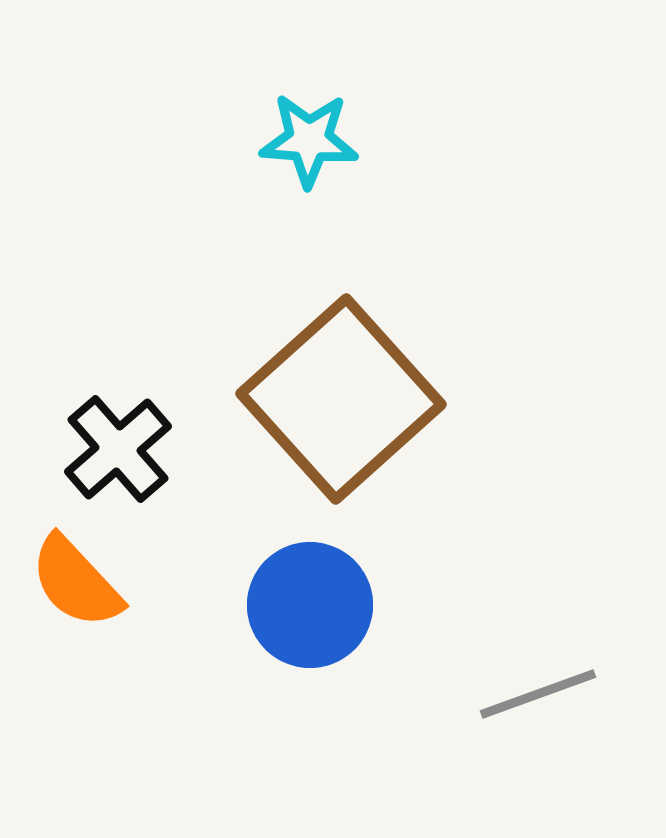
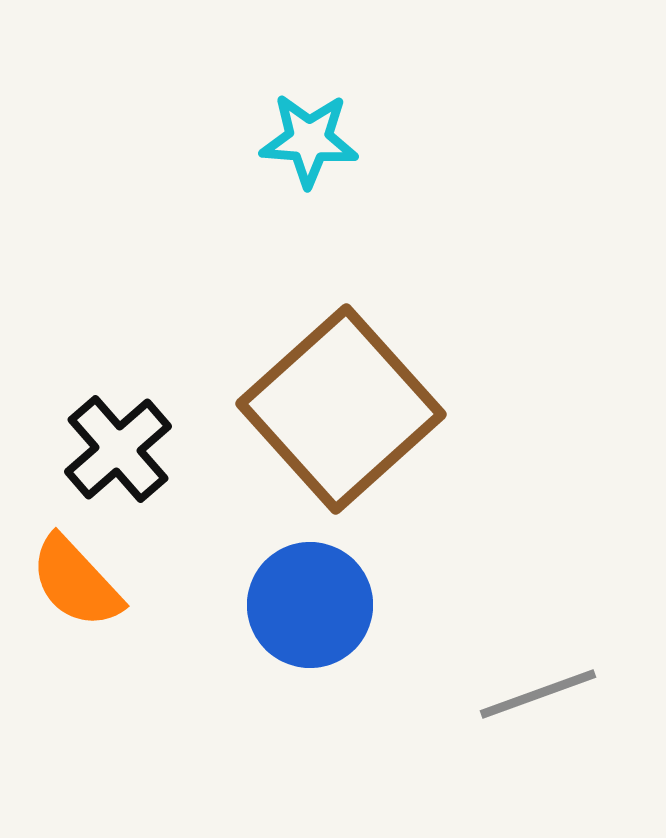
brown square: moved 10 px down
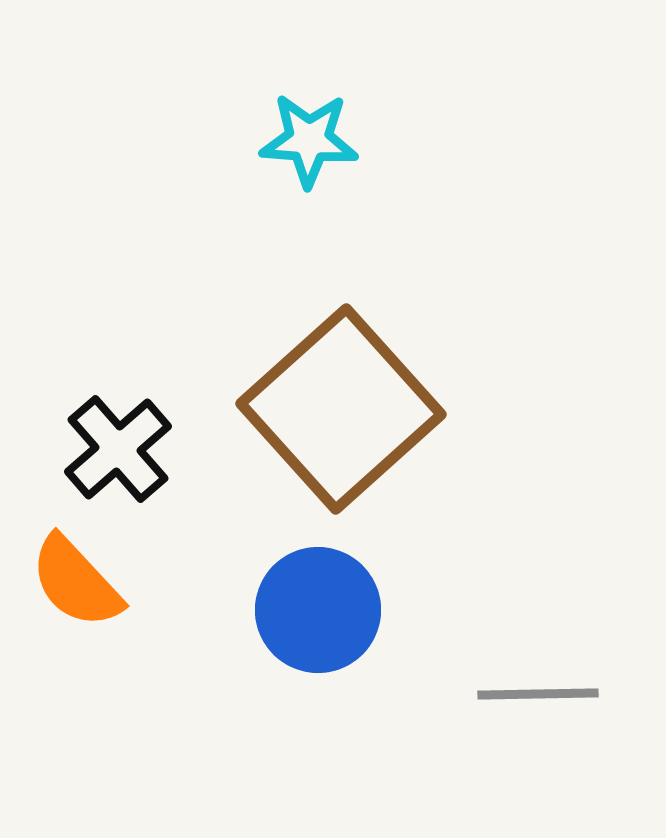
blue circle: moved 8 px right, 5 px down
gray line: rotated 19 degrees clockwise
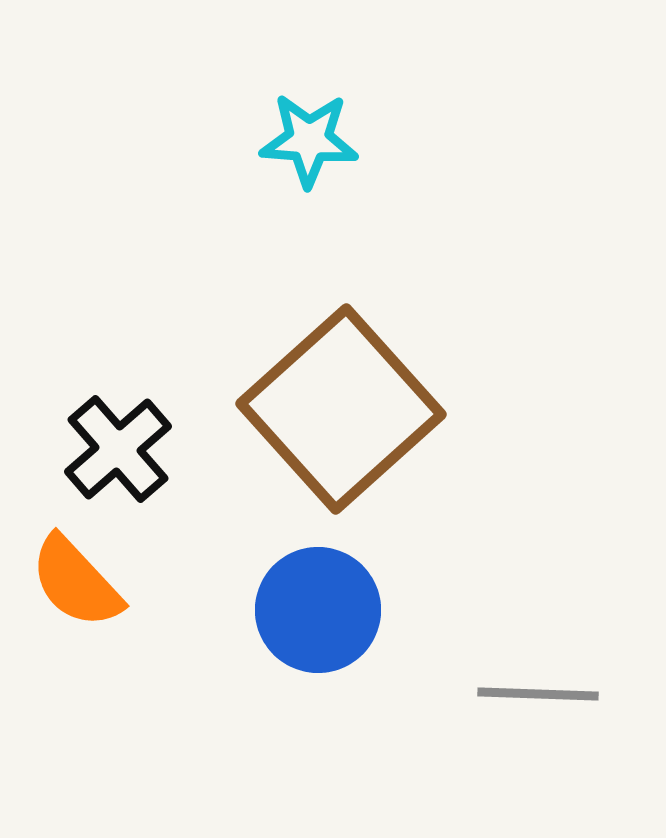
gray line: rotated 3 degrees clockwise
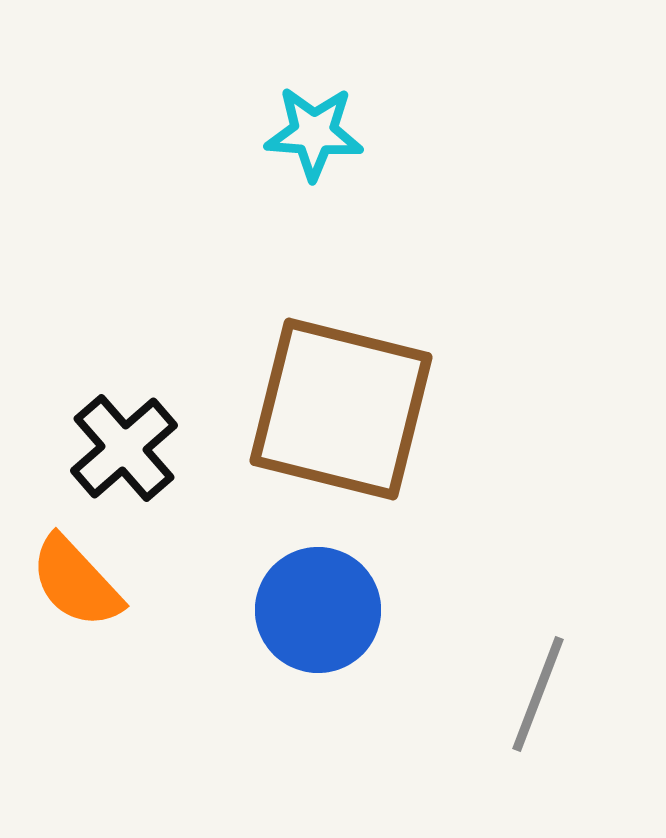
cyan star: moved 5 px right, 7 px up
brown square: rotated 34 degrees counterclockwise
black cross: moved 6 px right, 1 px up
gray line: rotated 71 degrees counterclockwise
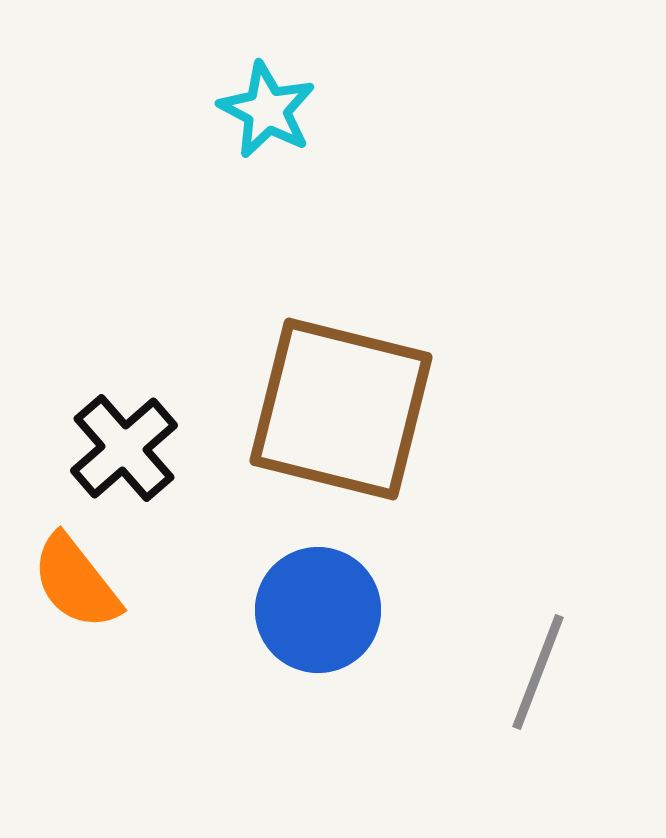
cyan star: moved 47 px left, 23 px up; rotated 24 degrees clockwise
orange semicircle: rotated 5 degrees clockwise
gray line: moved 22 px up
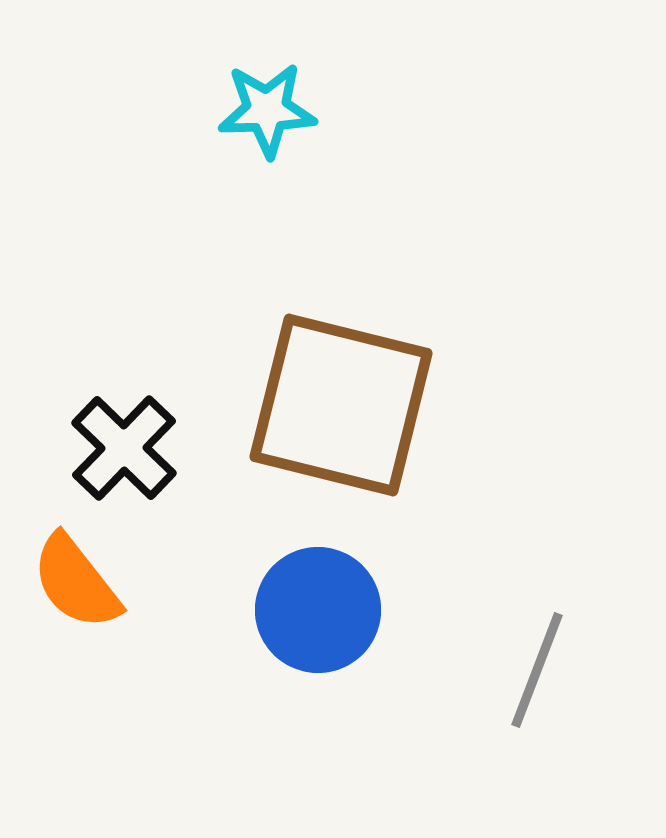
cyan star: rotated 30 degrees counterclockwise
brown square: moved 4 px up
black cross: rotated 5 degrees counterclockwise
gray line: moved 1 px left, 2 px up
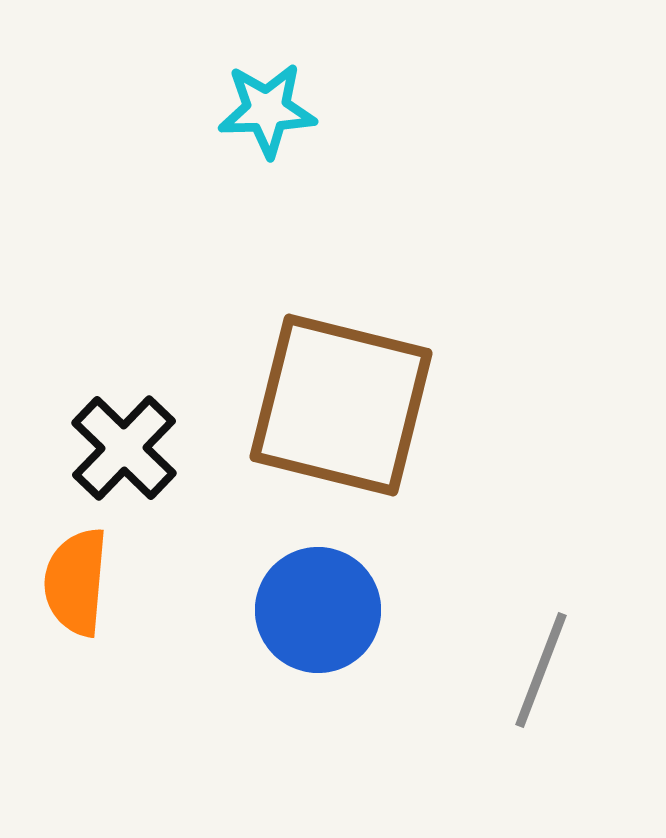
orange semicircle: rotated 43 degrees clockwise
gray line: moved 4 px right
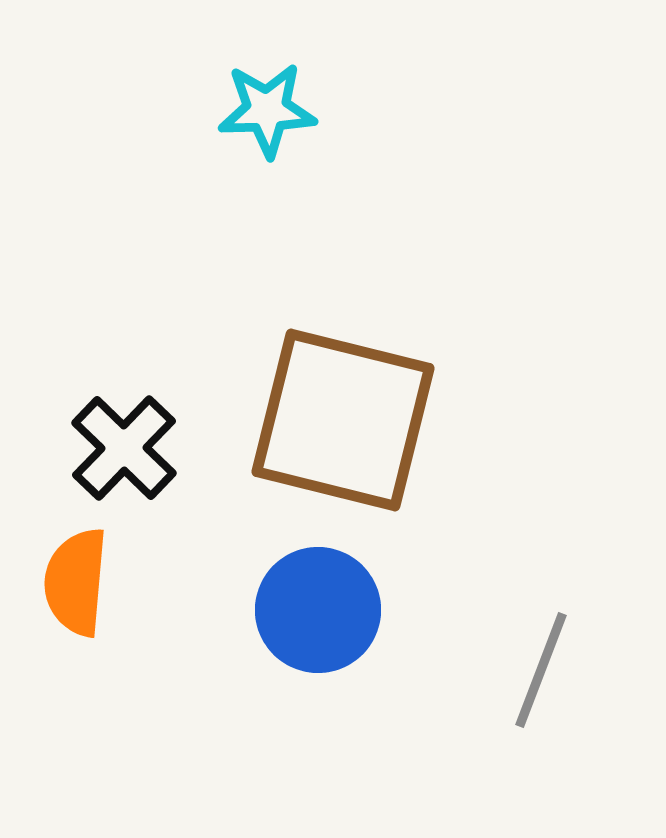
brown square: moved 2 px right, 15 px down
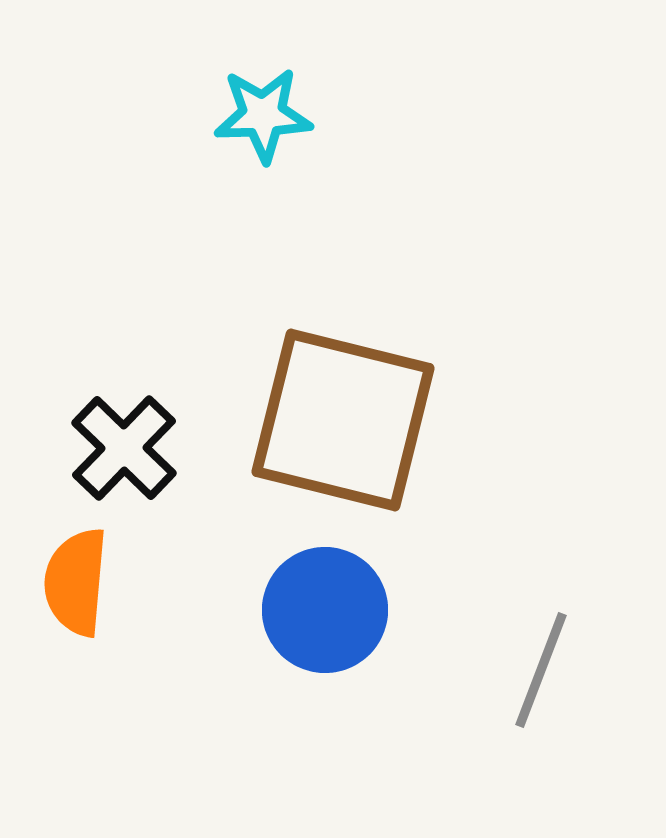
cyan star: moved 4 px left, 5 px down
blue circle: moved 7 px right
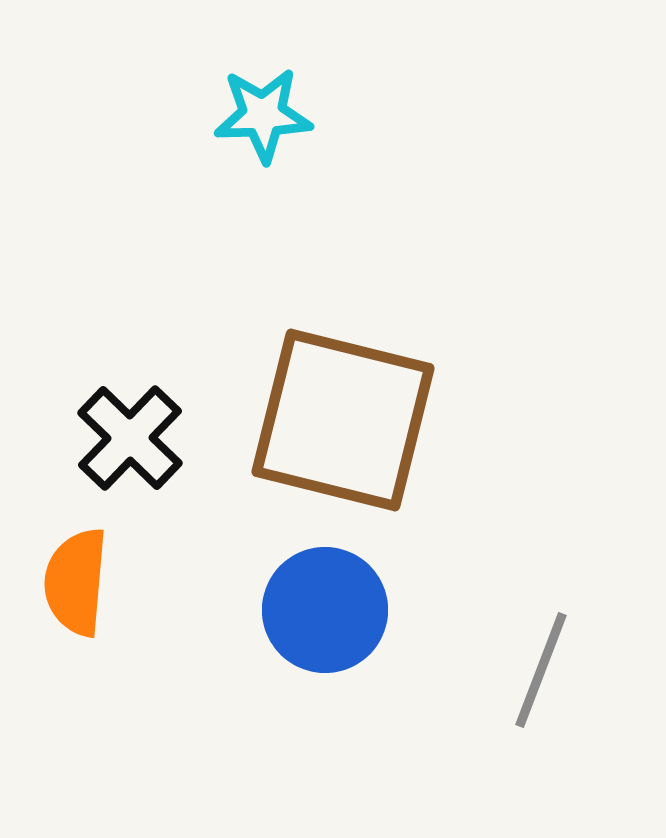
black cross: moved 6 px right, 10 px up
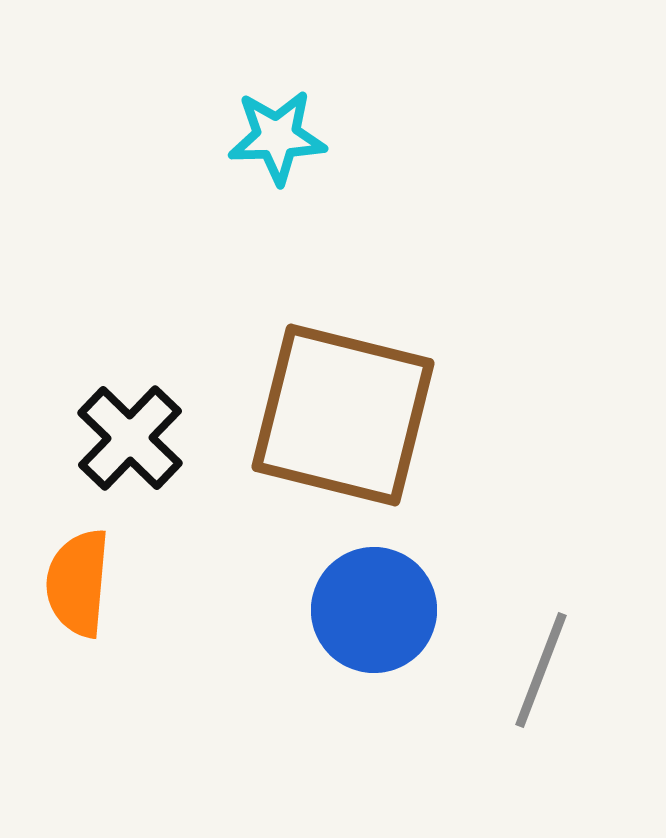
cyan star: moved 14 px right, 22 px down
brown square: moved 5 px up
orange semicircle: moved 2 px right, 1 px down
blue circle: moved 49 px right
